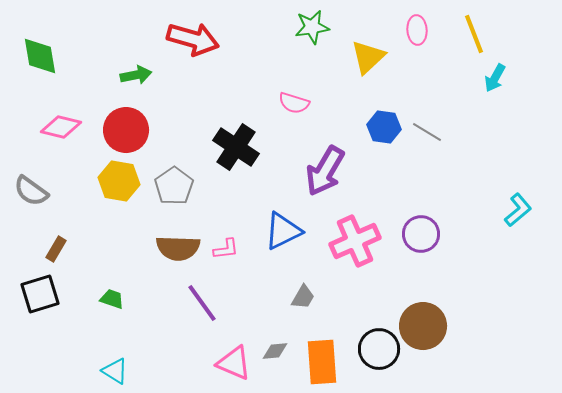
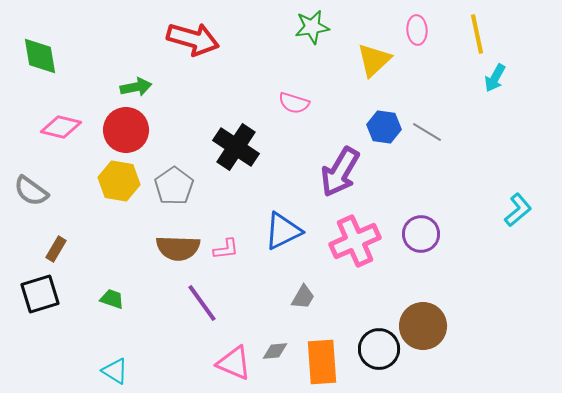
yellow line: moved 3 px right; rotated 9 degrees clockwise
yellow triangle: moved 6 px right, 3 px down
green arrow: moved 12 px down
purple arrow: moved 15 px right, 1 px down
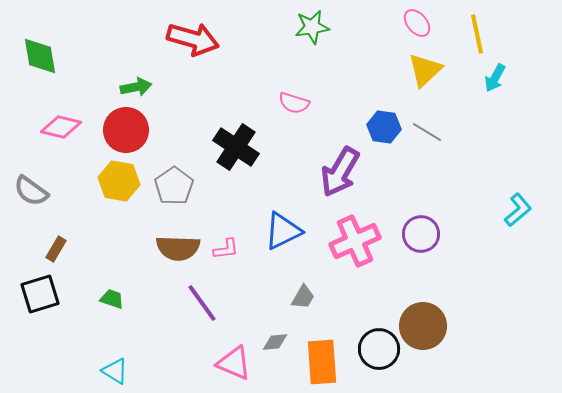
pink ellipse: moved 7 px up; rotated 36 degrees counterclockwise
yellow triangle: moved 51 px right, 10 px down
gray diamond: moved 9 px up
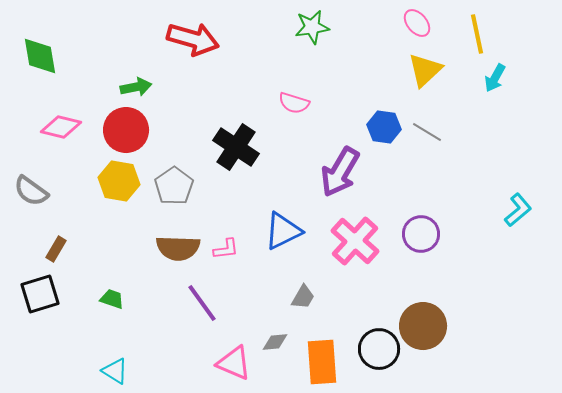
pink cross: rotated 24 degrees counterclockwise
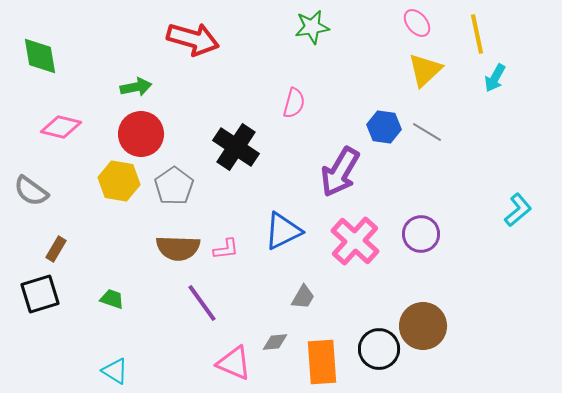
pink semicircle: rotated 92 degrees counterclockwise
red circle: moved 15 px right, 4 px down
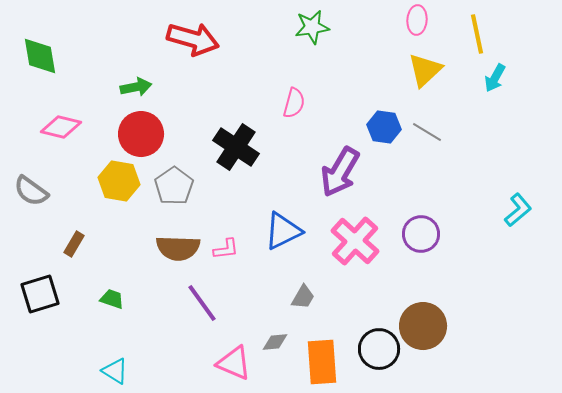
pink ellipse: moved 3 px up; rotated 44 degrees clockwise
brown rectangle: moved 18 px right, 5 px up
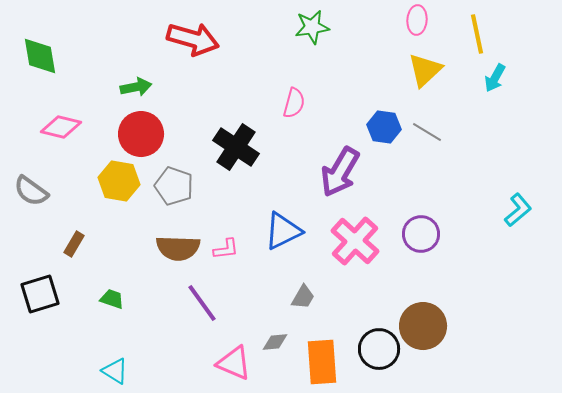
gray pentagon: rotated 18 degrees counterclockwise
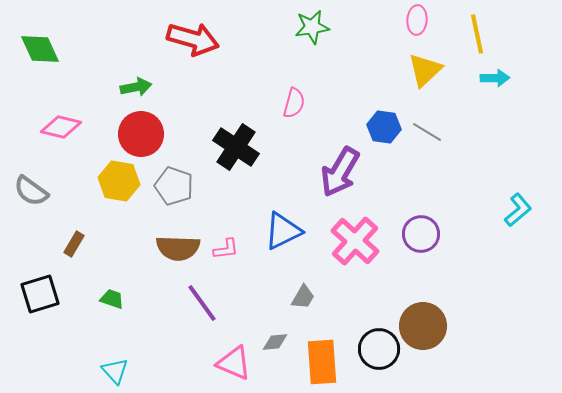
green diamond: moved 7 px up; rotated 15 degrees counterclockwise
cyan arrow: rotated 120 degrees counterclockwise
cyan triangle: rotated 16 degrees clockwise
